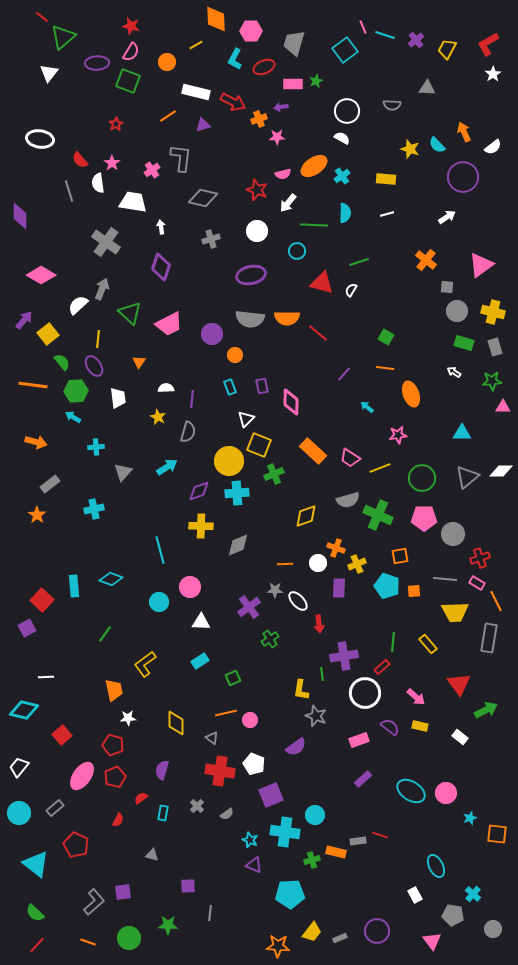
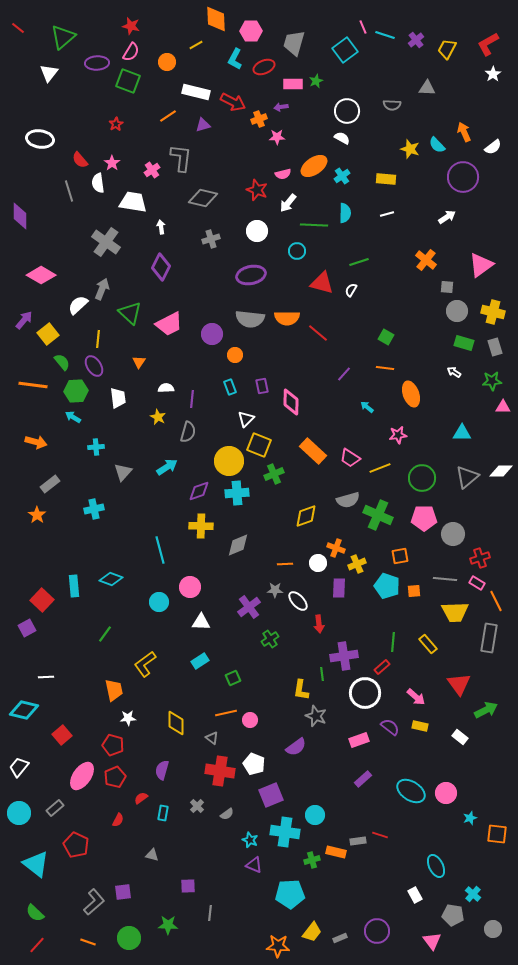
red line at (42, 17): moved 24 px left, 11 px down
purple diamond at (161, 267): rotated 8 degrees clockwise
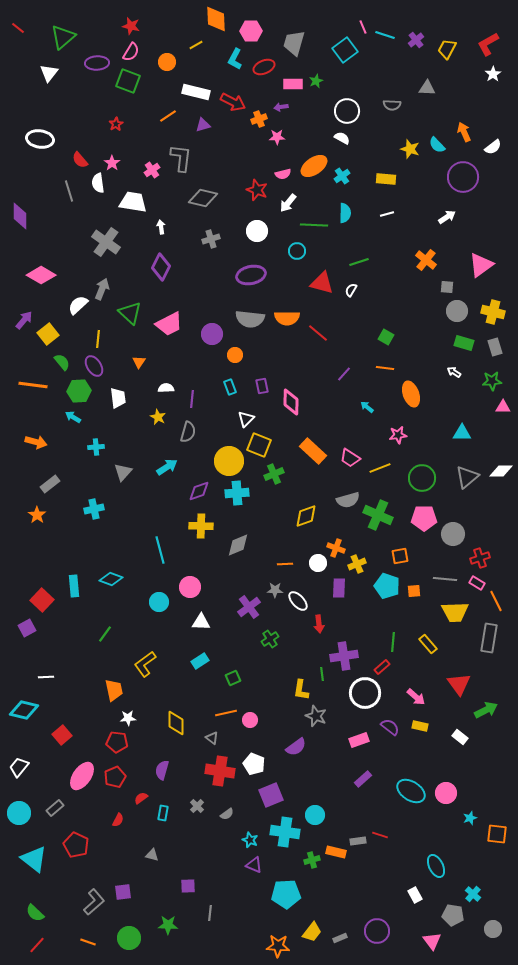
green hexagon at (76, 391): moved 3 px right
red pentagon at (113, 745): moved 4 px right, 3 px up; rotated 10 degrees counterclockwise
cyan triangle at (36, 864): moved 2 px left, 5 px up
cyan pentagon at (290, 894): moved 4 px left
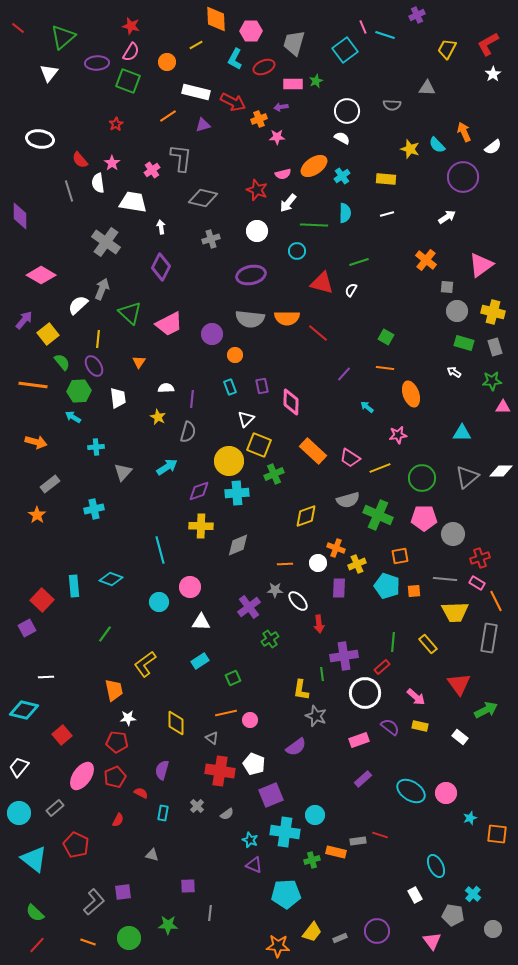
purple cross at (416, 40): moved 1 px right, 25 px up; rotated 14 degrees clockwise
red semicircle at (141, 798): moved 5 px up; rotated 64 degrees clockwise
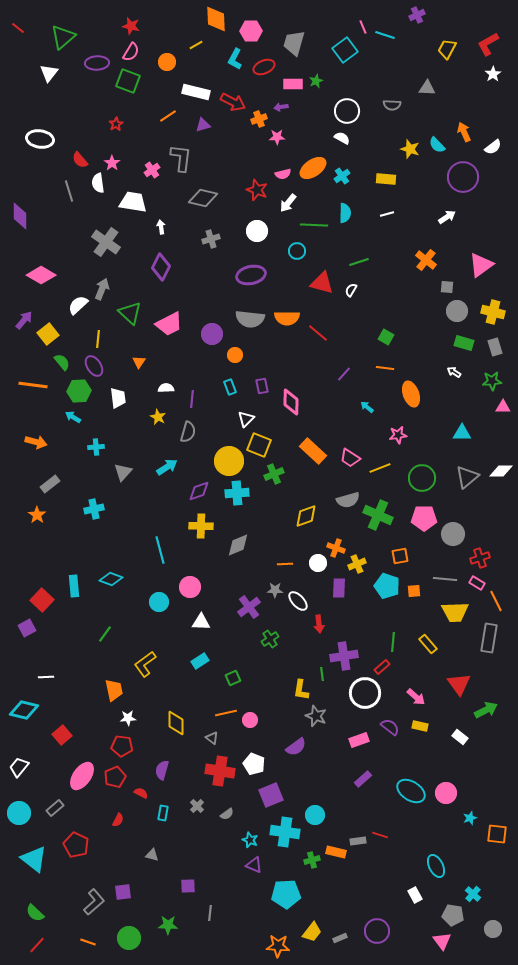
orange ellipse at (314, 166): moved 1 px left, 2 px down
red pentagon at (117, 742): moved 5 px right, 4 px down
pink triangle at (432, 941): moved 10 px right
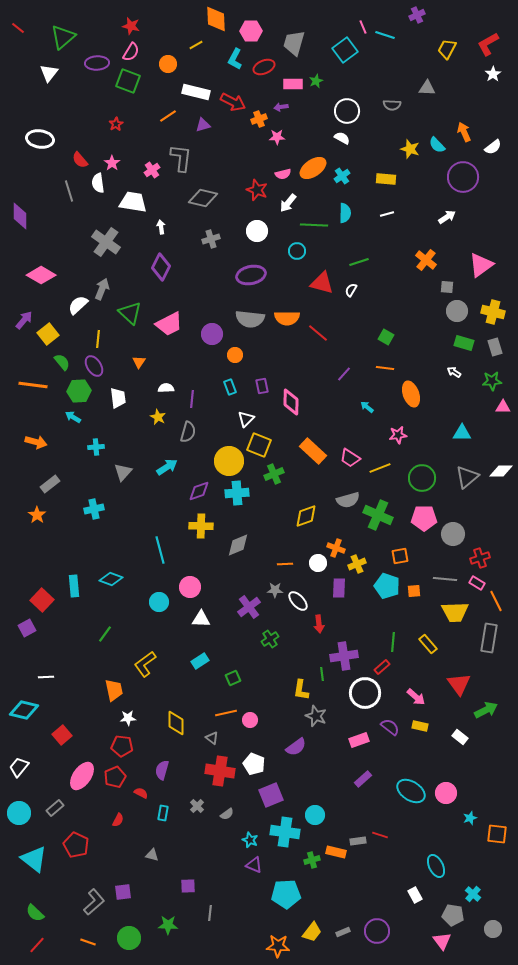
orange circle at (167, 62): moved 1 px right, 2 px down
white triangle at (201, 622): moved 3 px up
gray rectangle at (340, 938): moved 3 px right, 6 px up
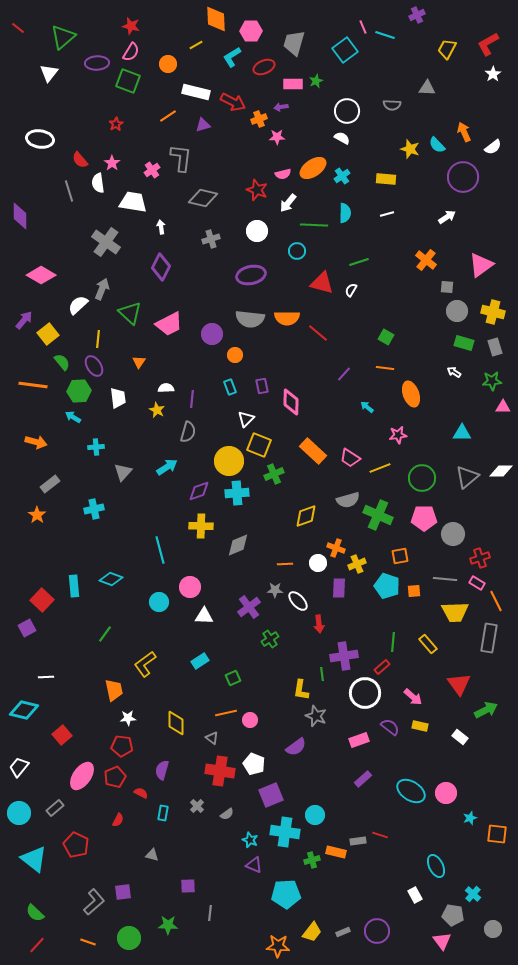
cyan L-shape at (235, 59): moved 3 px left, 2 px up; rotated 30 degrees clockwise
yellow star at (158, 417): moved 1 px left, 7 px up
white triangle at (201, 619): moved 3 px right, 3 px up
pink arrow at (416, 697): moved 3 px left
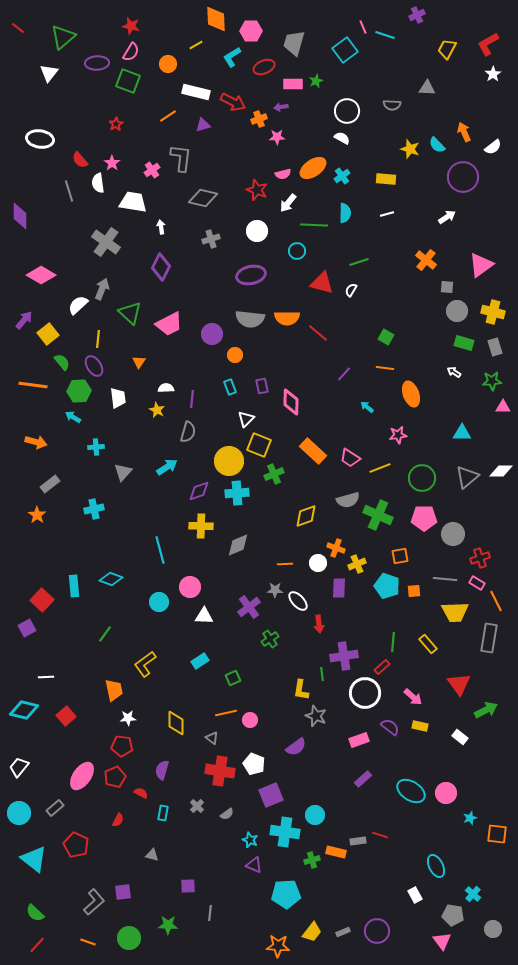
red square at (62, 735): moved 4 px right, 19 px up
